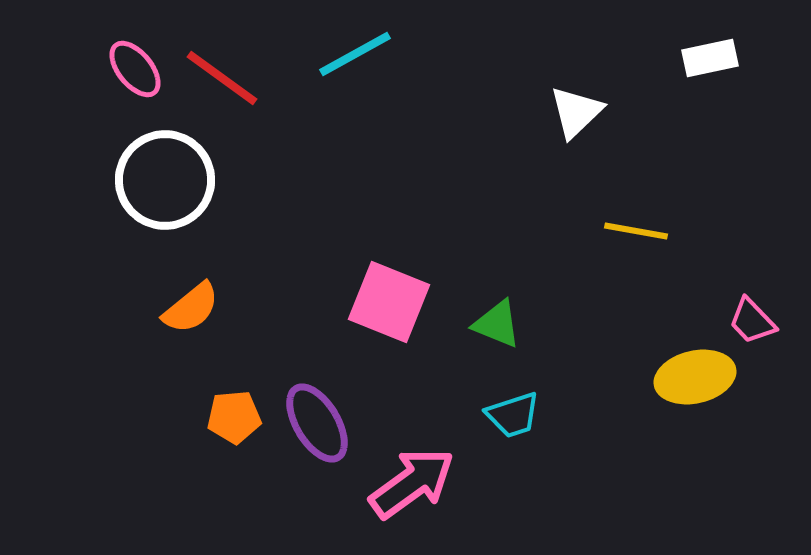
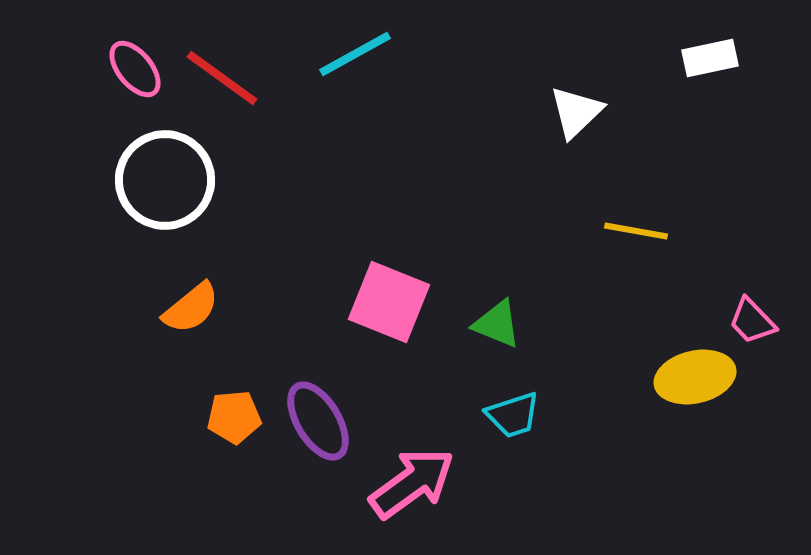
purple ellipse: moved 1 px right, 2 px up
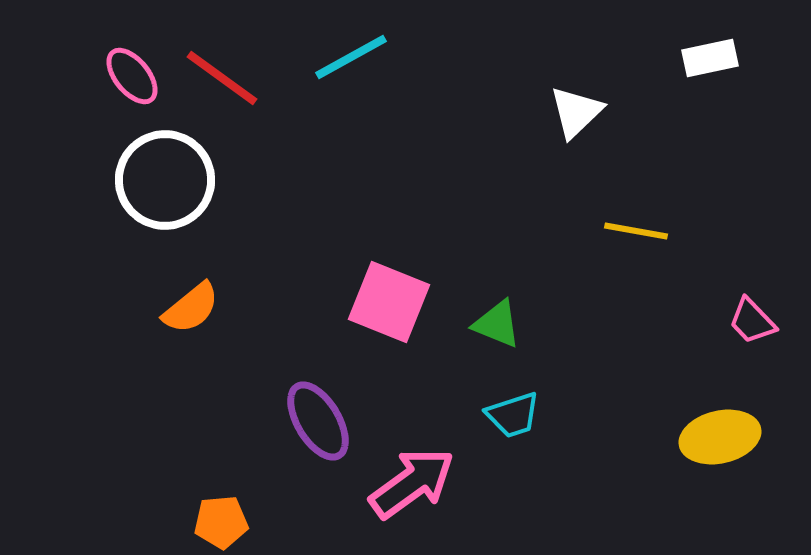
cyan line: moved 4 px left, 3 px down
pink ellipse: moved 3 px left, 7 px down
yellow ellipse: moved 25 px right, 60 px down
orange pentagon: moved 13 px left, 105 px down
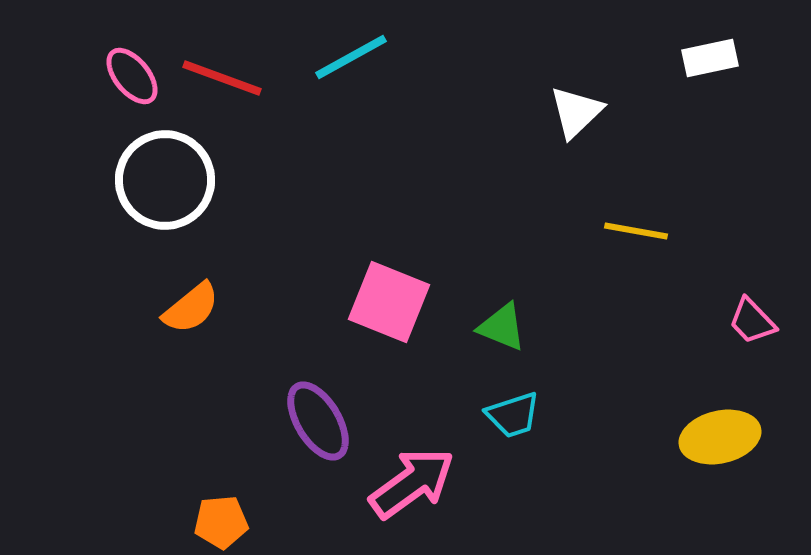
red line: rotated 16 degrees counterclockwise
green triangle: moved 5 px right, 3 px down
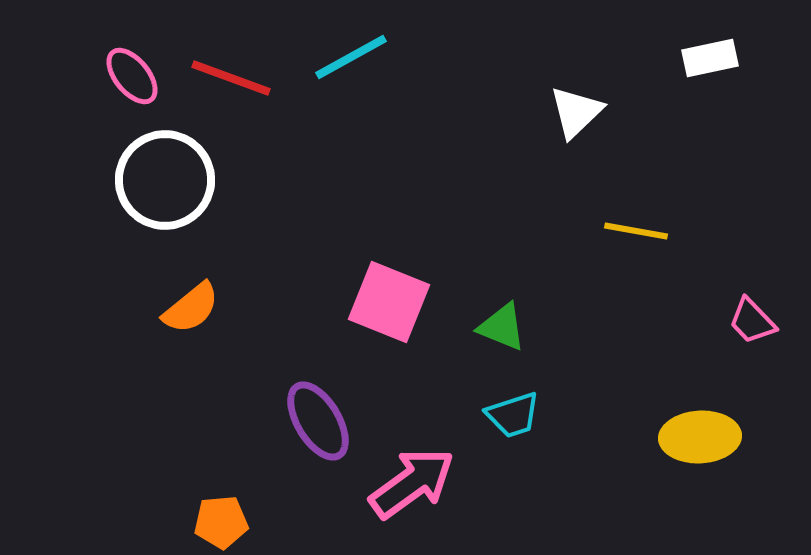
red line: moved 9 px right
yellow ellipse: moved 20 px left; rotated 10 degrees clockwise
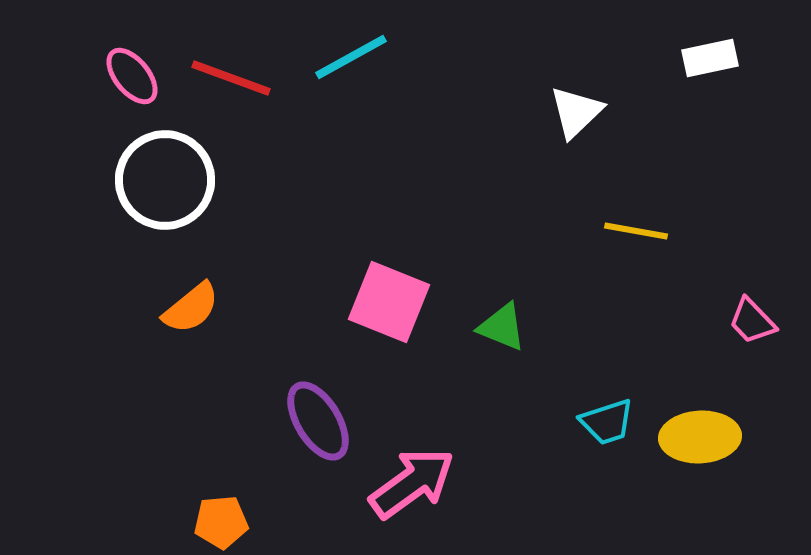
cyan trapezoid: moved 94 px right, 7 px down
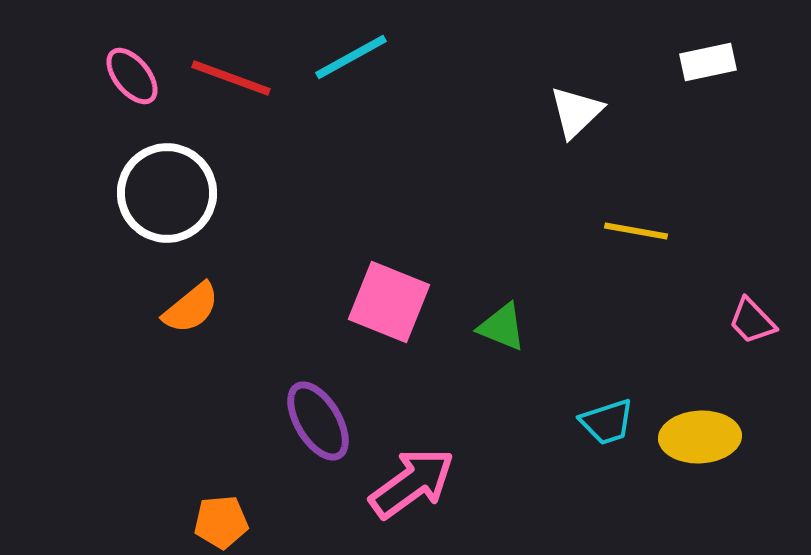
white rectangle: moved 2 px left, 4 px down
white circle: moved 2 px right, 13 px down
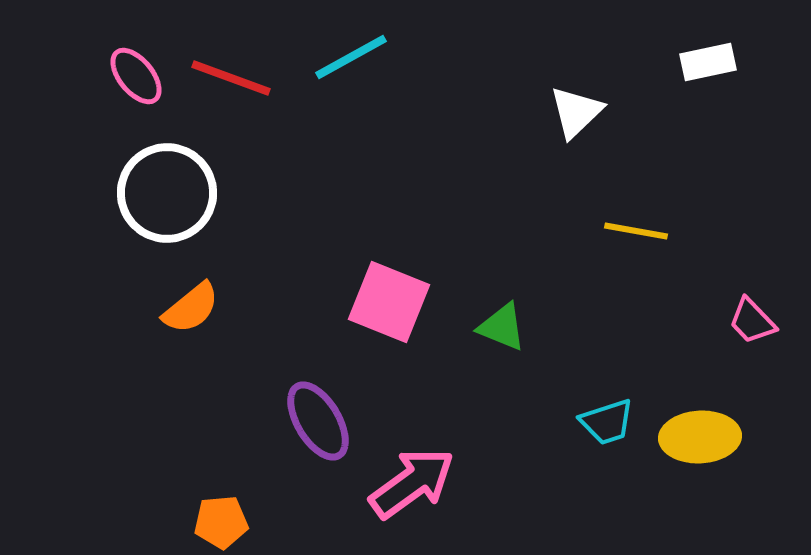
pink ellipse: moved 4 px right
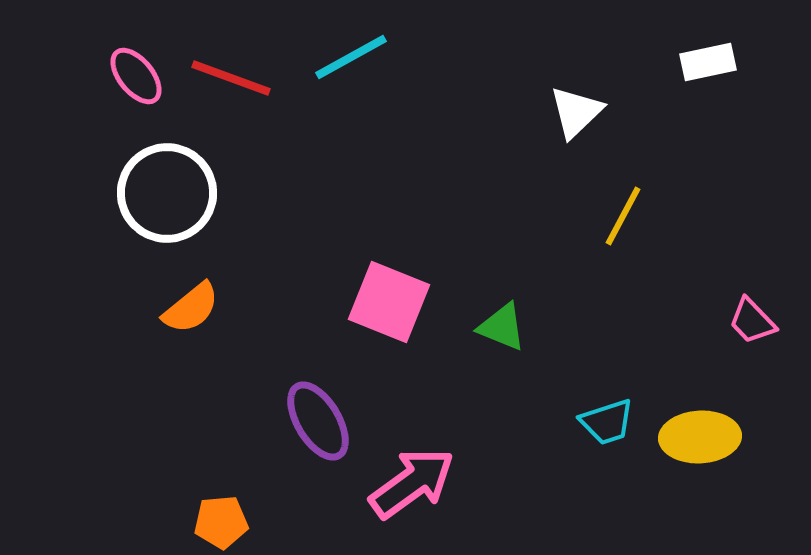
yellow line: moved 13 px left, 15 px up; rotated 72 degrees counterclockwise
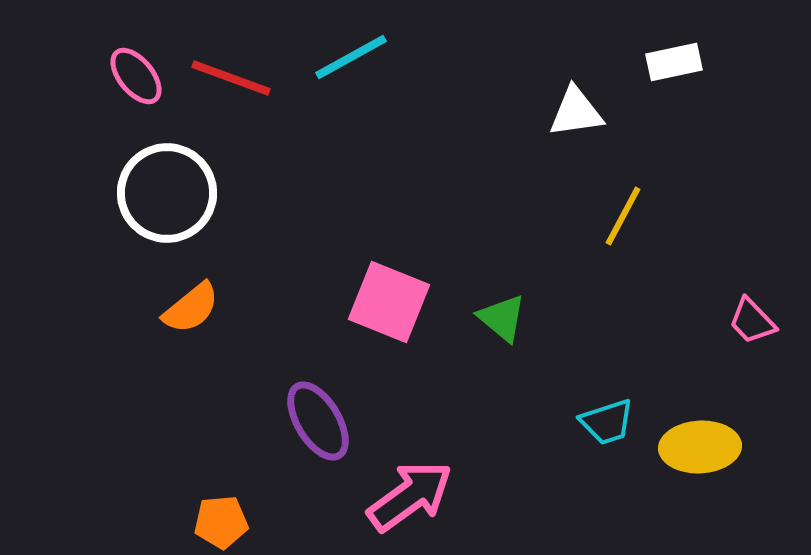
white rectangle: moved 34 px left
white triangle: rotated 36 degrees clockwise
green triangle: moved 9 px up; rotated 18 degrees clockwise
yellow ellipse: moved 10 px down
pink arrow: moved 2 px left, 13 px down
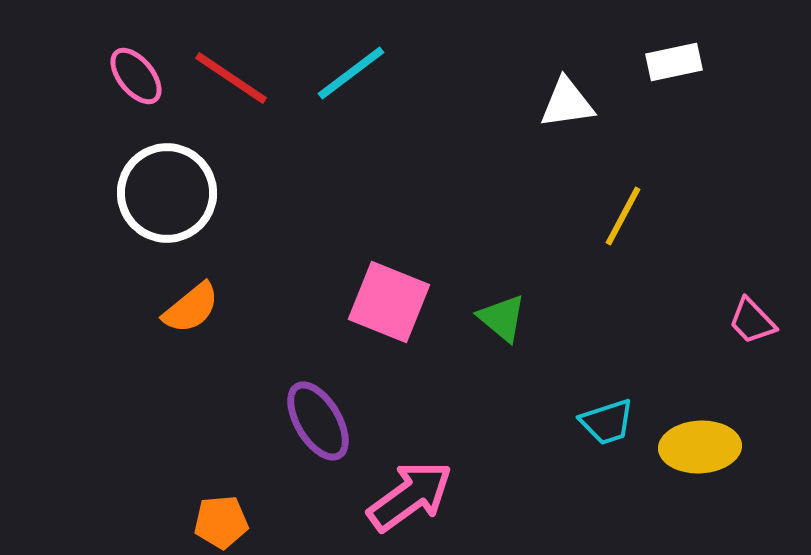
cyan line: moved 16 px down; rotated 8 degrees counterclockwise
red line: rotated 14 degrees clockwise
white triangle: moved 9 px left, 9 px up
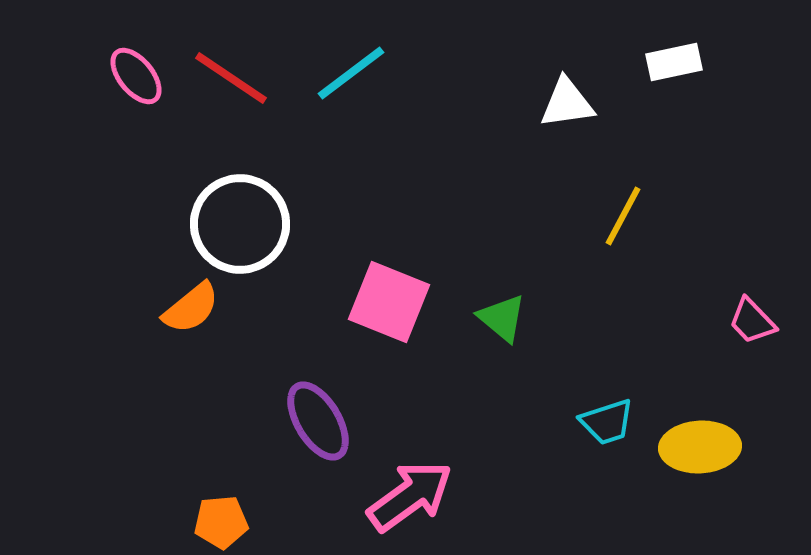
white circle: moved 73 px right, 31 px down
